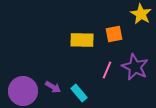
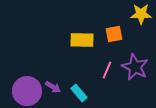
yellow star: rotated 30 degrees counterclockwise
purple circle: moved 4 px right
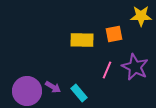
yellow star: moved 2 px down
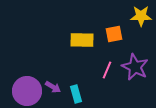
cyan rectangle: moved 3 px left, 1 px down; rotated 24 degrees clockwise
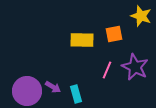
yellow star: rotated 20 degrees clockwise
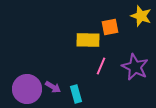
orange square: moved 4 px left, 7 px up
yellow rectangle: moved 6 px right
pink line: moved 6 px left, 4 px up
purple circle: moved 2 px up
